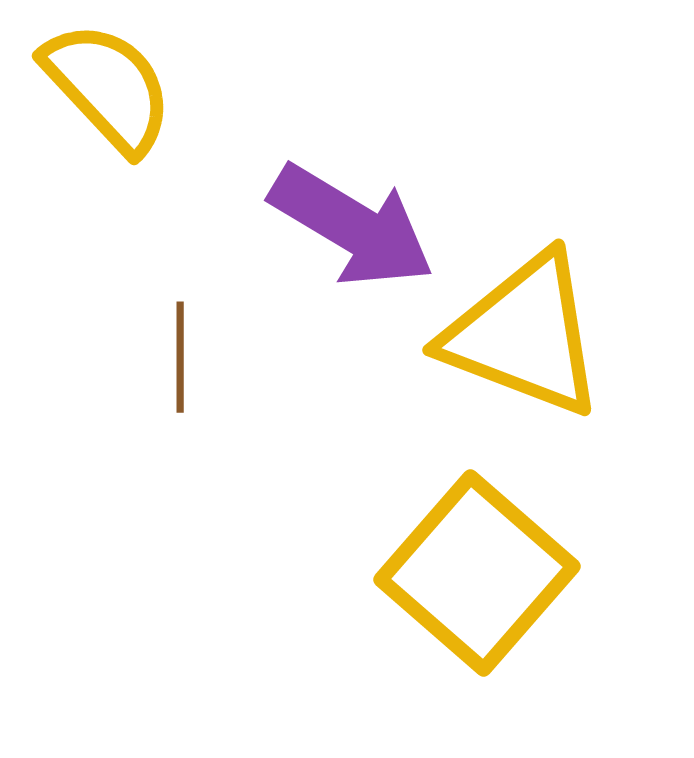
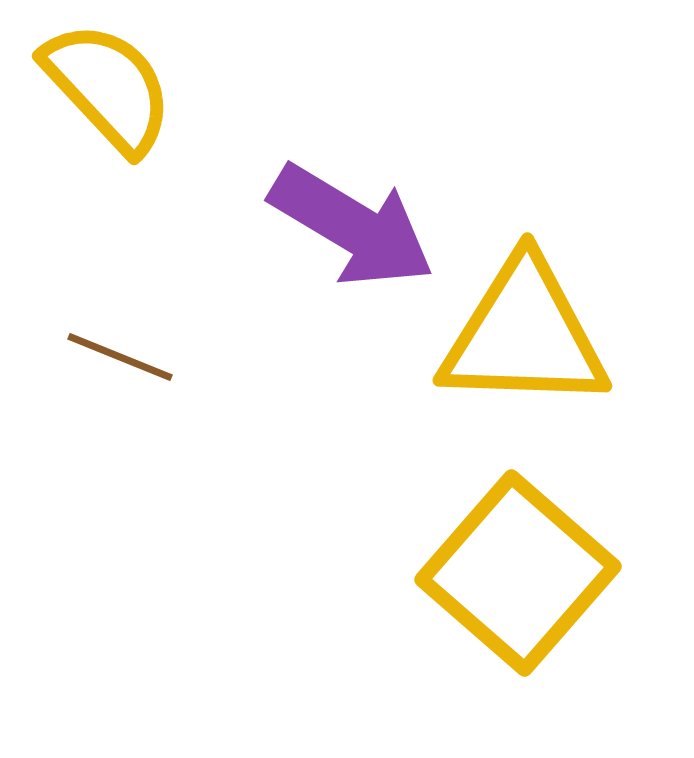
yellow triangle: rotated 19 degrees counterclockwise
brown line: moved 60 px left; rotated 68 degrees counterclockwise
yellow square: moved 41 px right
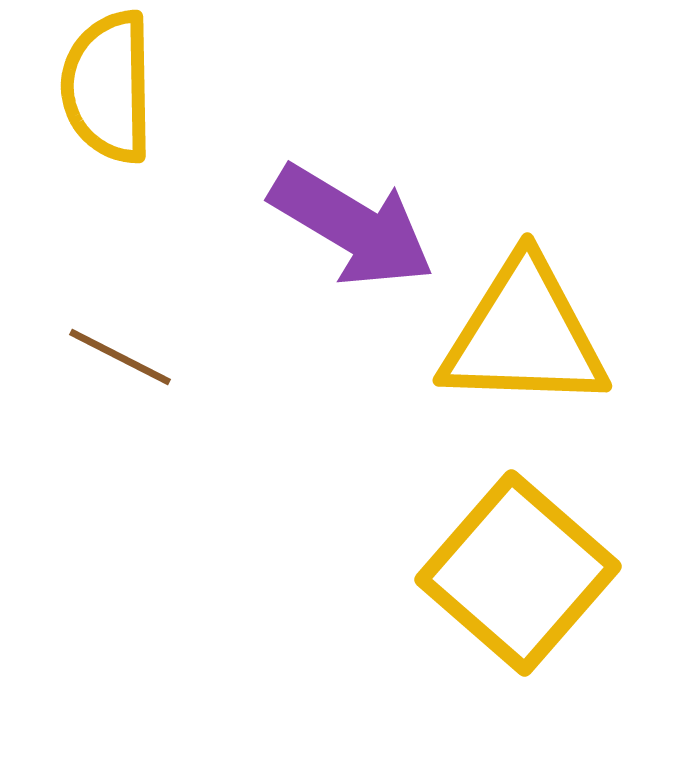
yellow semicircle: rotated 138 degrees counterclockwise
brown line: rotated 5 degrees clockwise
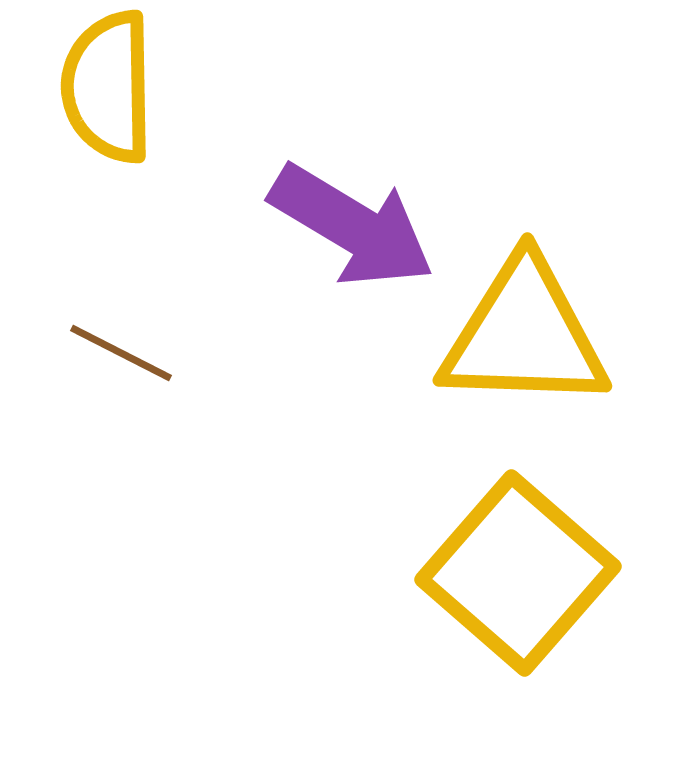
brown line: moved 1 px right, 4 px up
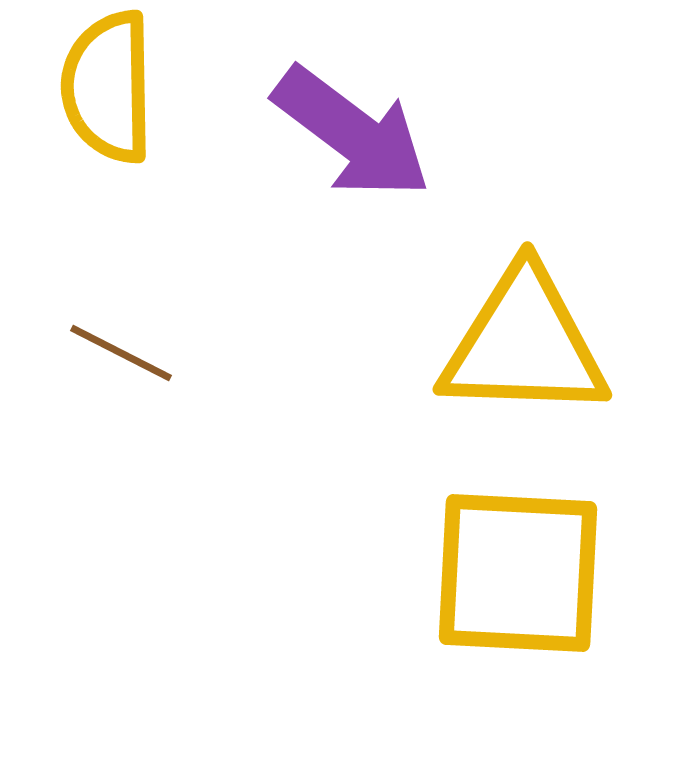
purple arrow: moved 93 px up; rotated 6 degrees clockwise
yellow triangle: moved 9 px down
yellow square: rotated 38 degrees counterclockwise
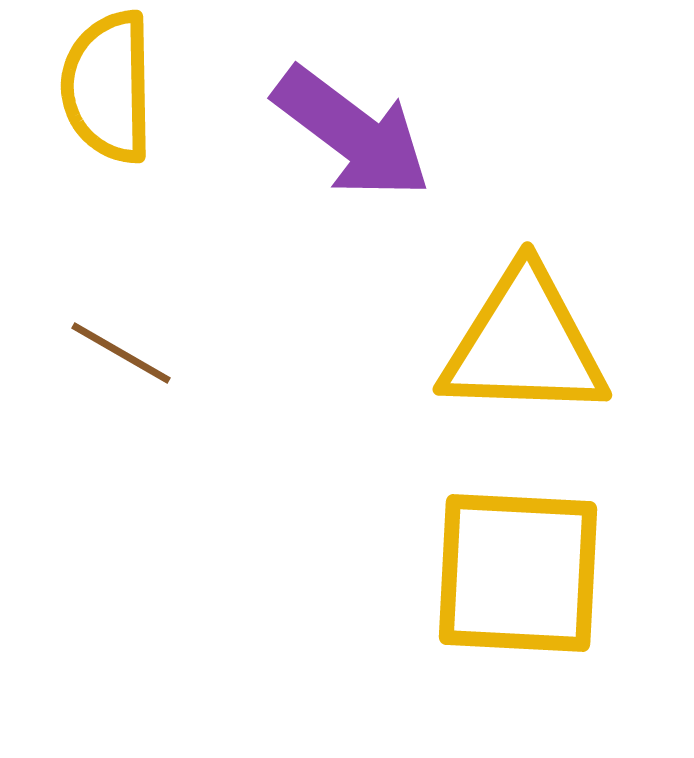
brown line: rotated 3 degrees clockwise
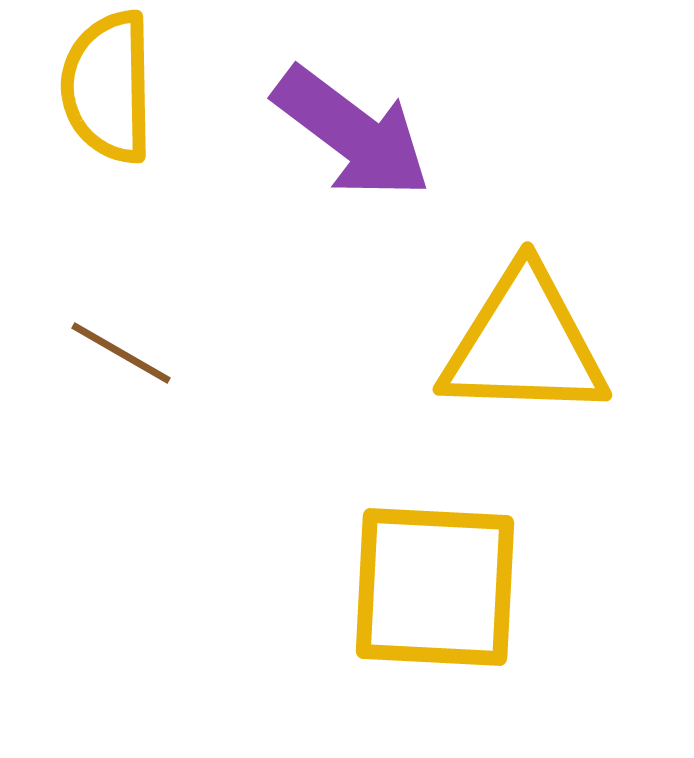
yellow square: moved 83 px left, 14 px down
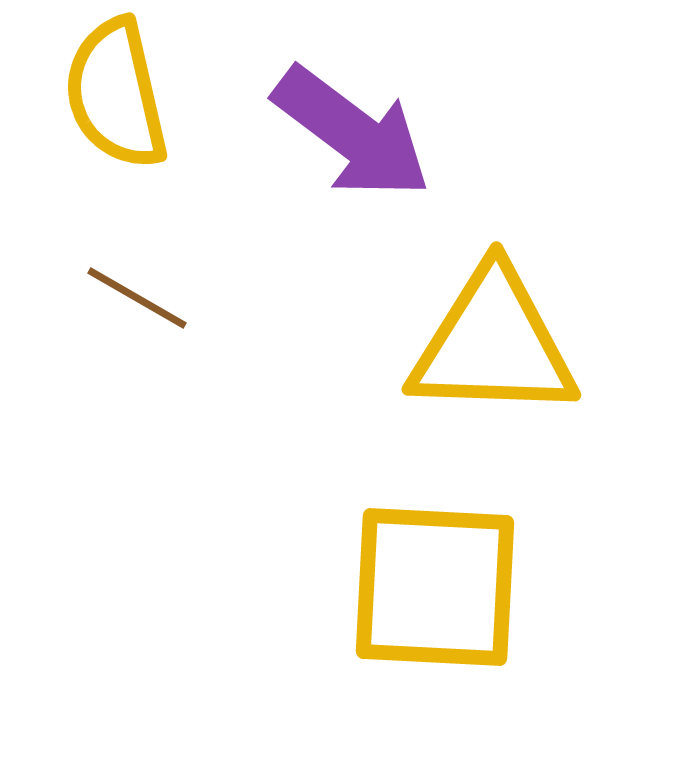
yellow semicircle: moved 8 px right, 7 px down; rotated 12 degrees counterclockwise
yellow triangle: moved 31 px left
brown line: moved 16 px right, 55 px up
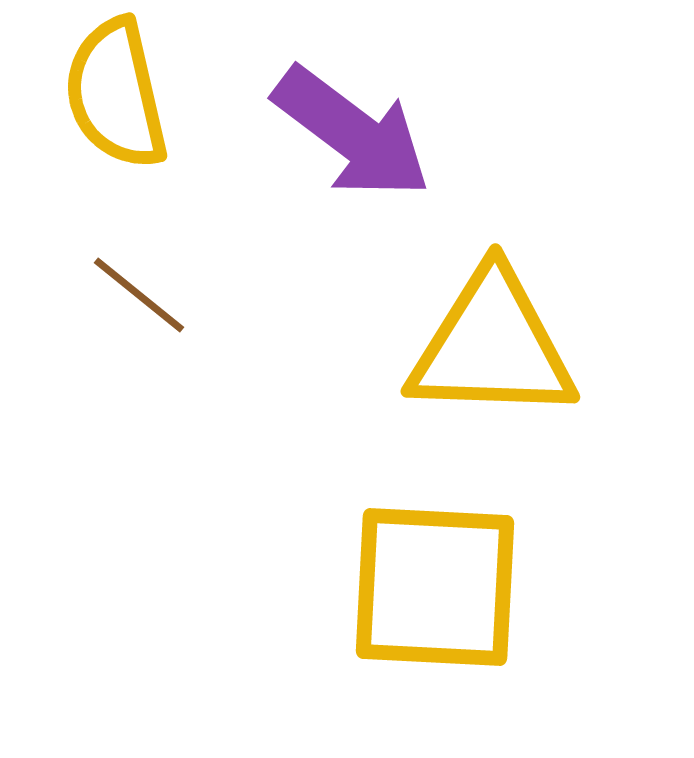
brown line: moved 2 px right, 3 px up; rotated 9 degrees clockwise
yellow triangle: moved 1 px left, 2 px down
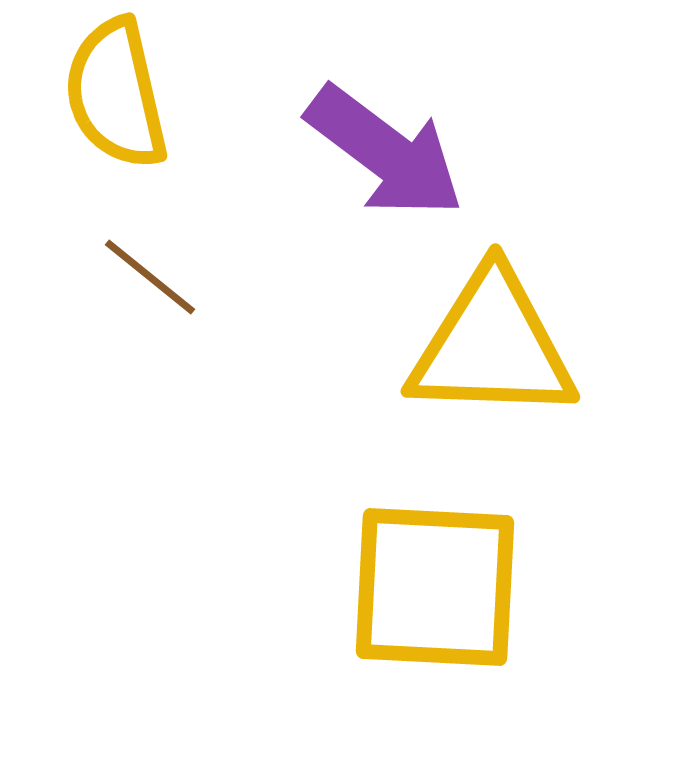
purple arrow: moved 33 px right, 19 px down
brown line: moved 11 px right, 18 px up
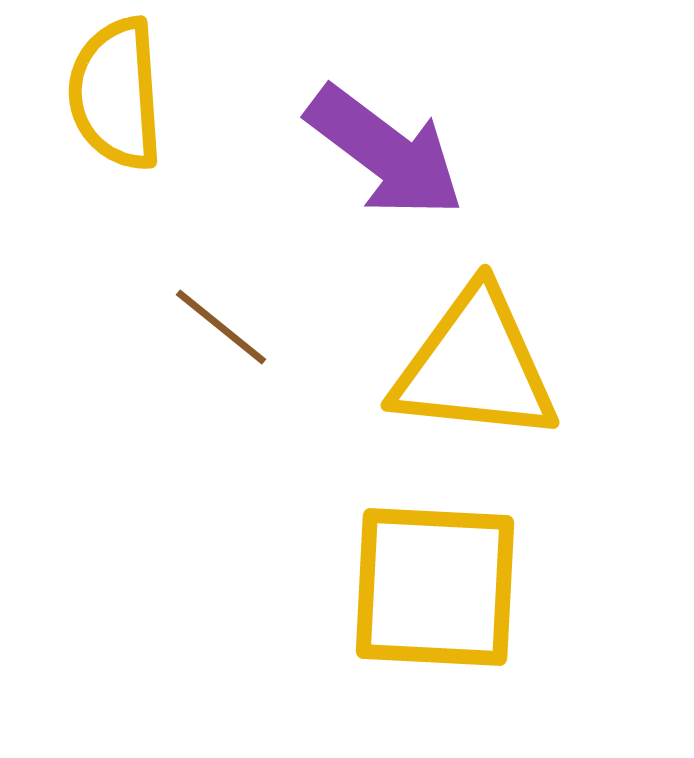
yellow semicircle: rotated 9 degrees clockwise
brown line: moved 71 px right, 50 px down
yellow triangle: moved 17 px left, 20 px down; rotated 4 degrees clockwise
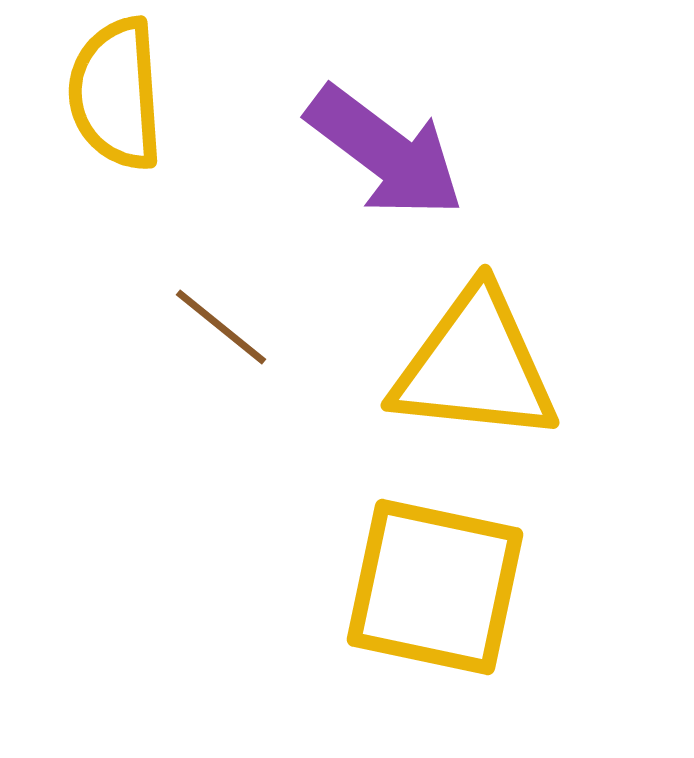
yellow square: rotated 9 degrees clockwise
